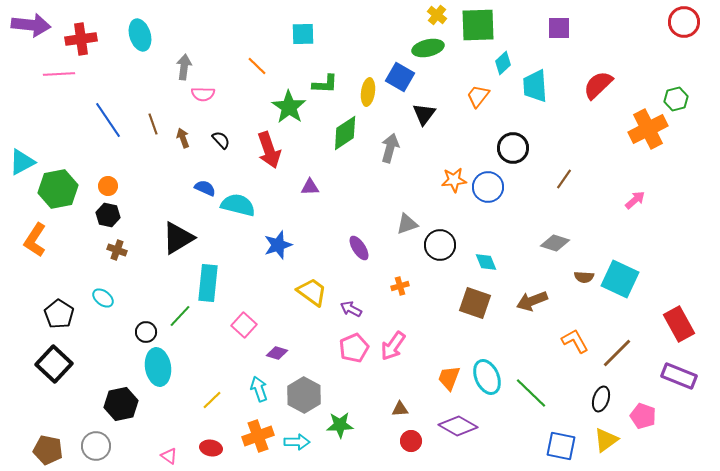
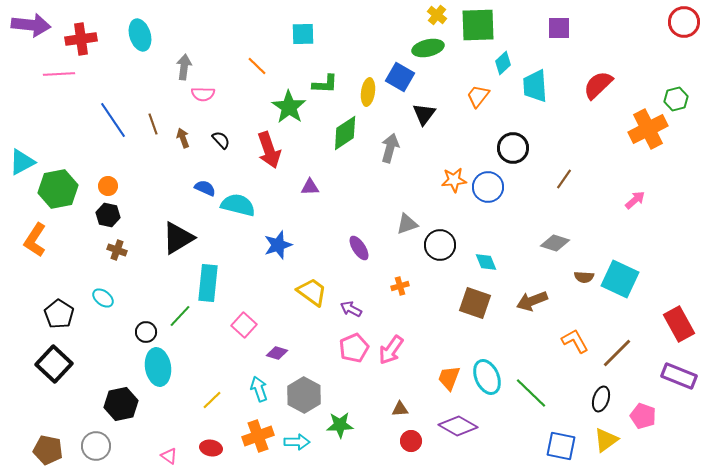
blue line at (108, 120): moved 5 px right
pink arrow at (393, 346): moved 2 px left, 4 px down
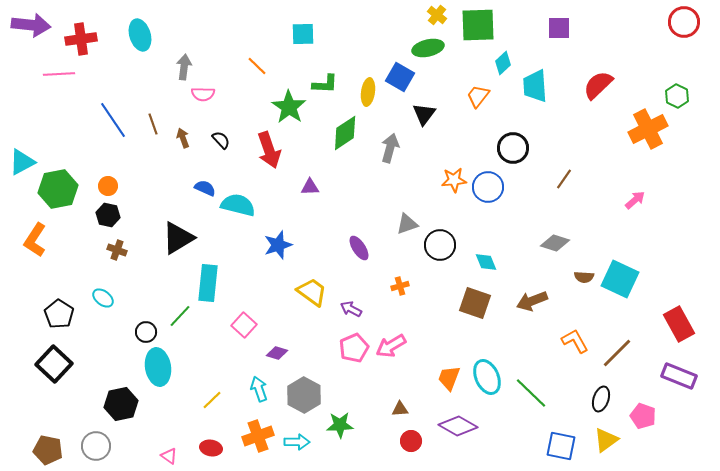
green hexagon at (676, 99): moved 1 px right, 3 px up; rotated 20 degrees counterclockwise
pink arrow at (391, 350): moved 4 px up; rotated 24 degrees clockwise
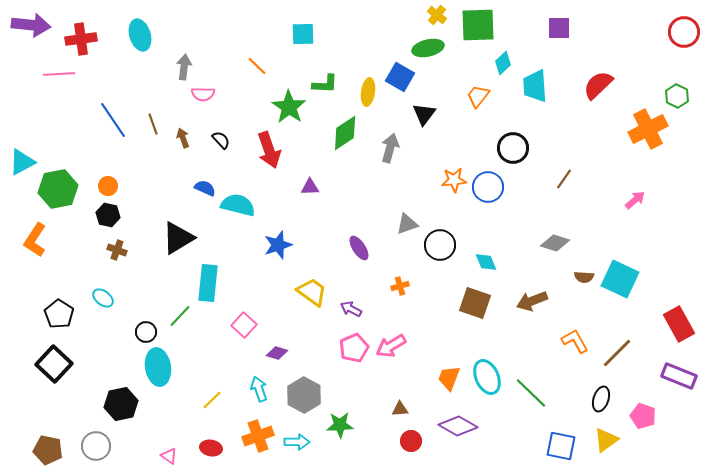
red circle at (684, 22): moved 10 px down
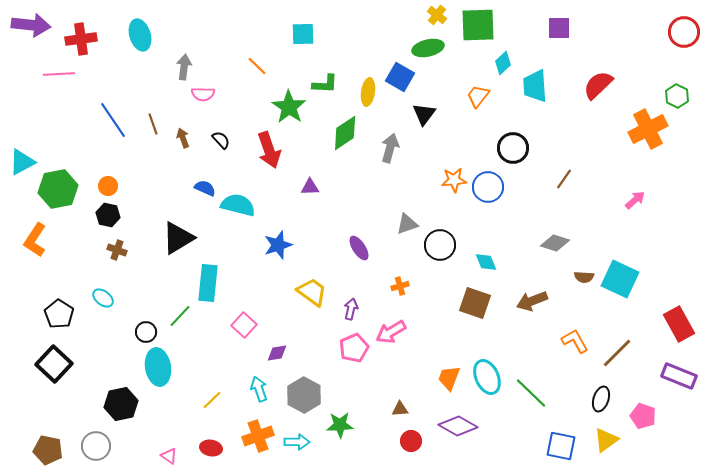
purple arrow at (351, 309): rotated 75 degrees clockwise
pink arrow at (391, 346): moved 14 px up
purple diamond at (277, 353): rotated 25 degrees counterclockwise
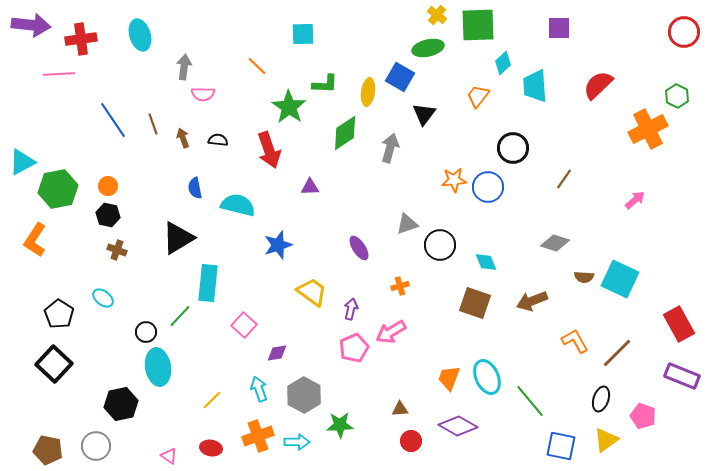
black semicircle at (221, 140): moved 3 px left; rotated 42 degrees counterclockwise
blue semicircle at (205, 188): moved 10 px left; rotated 125 degrees counterclockwise
purple rectangle at (679, 376): moved 3 px right
green line at (531, 393): moved 1 px left, 8 px down; rotated 6 degrees clockwise
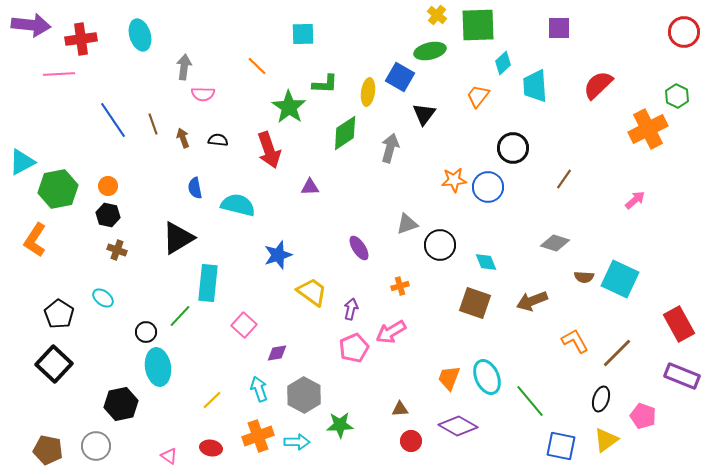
green ellipse at (428, 48): moved 2 px right, 3 px down
blue star at (278, 245): moved 10 px down
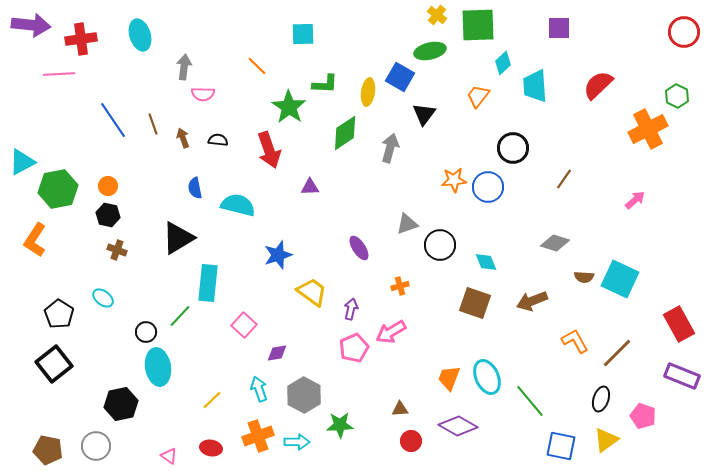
black square at (54, 364): rotated 9 degrees clockwise
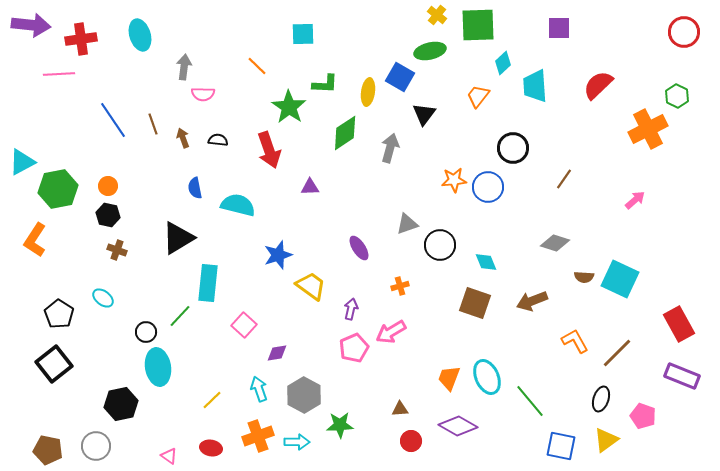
yellow trapezoid at (312, 292): moved 1 px left, 6 px up
